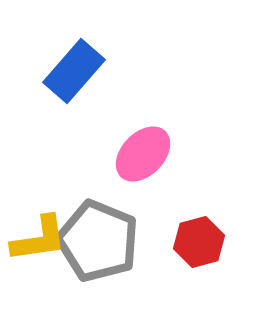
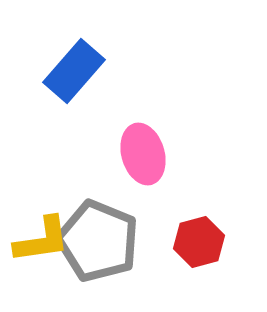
pink ellipse: rotated 60 degrees counterclockwise
yellow L-shape: moved 3 px right, 1 px down
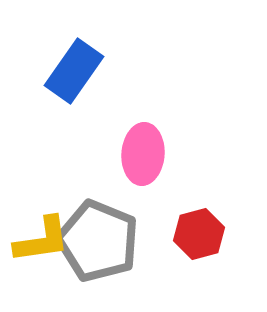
blue rectangle: rotated 6 degrees counterclockwise
pink ellipse: rotated 20 degrees clockwise
red hexagon: moved 8 px up
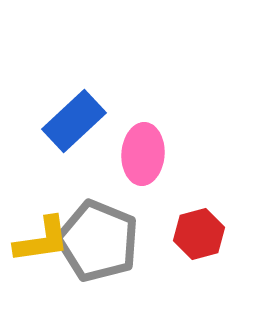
blue rectangle: moved 50 px down; rotated 12 degrees clockwise
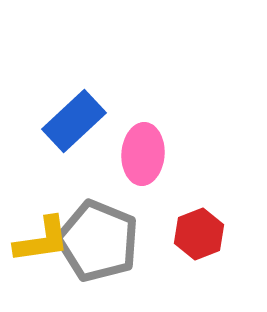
red hexagon: rotated 6 degrees counterclockwise
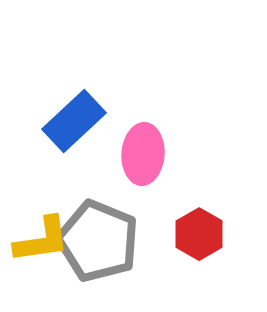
red hexagon: rotated 9 degrees counterclockwise
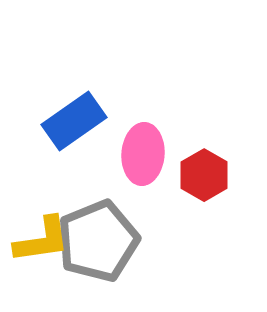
blue rectangle: rotated 8 degrees clockwise
red hexagon: moved 5 px right, 59 px up
gray pentagon: rotated 28 degrees clockwise
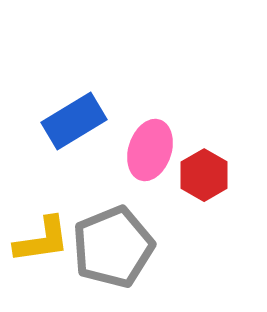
blue rectangle: rotated 4 degrees clockwise
pink ellipse: moved 7 px right, 4 px up; rotated 14 degrees clockwise
gray pentagon: moved 15 px right, 6 px down
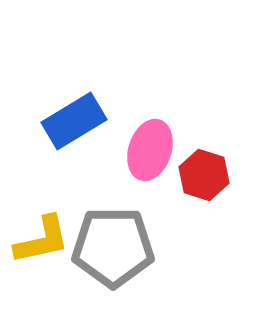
red hexagon: rotated 12 degrees counterclockwise
yellow L-shape: rotated 4 degrees counterclockwise
gray pentagon: rotated 22 degrees clockwise
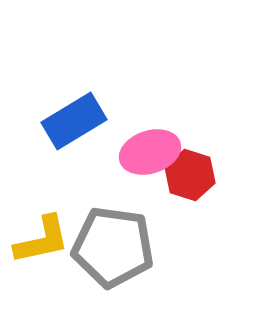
pink ellipse: moved 2 px down; rotated 54 degrees clockwise
red hexagon: moved 14 px left
gray pentagon: rotated 8 degrees clockwise
